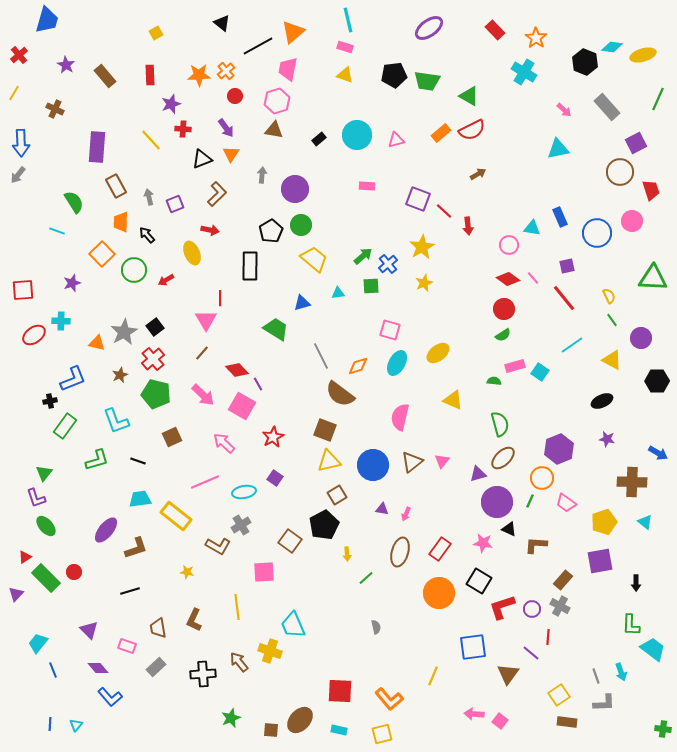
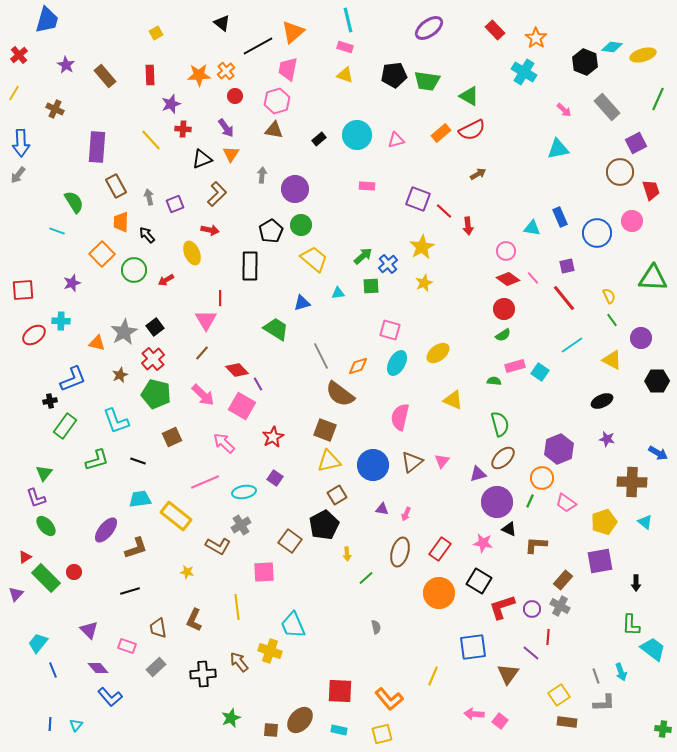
pink circle at (509, 245): moved 3 px left, 6 px down
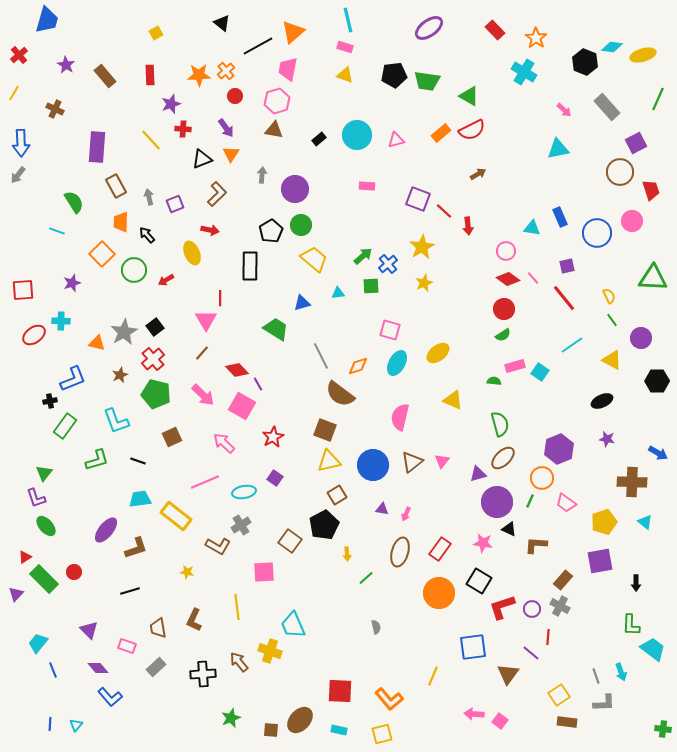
green rectangle at (46, 578): moved 2 px left, 1 px down
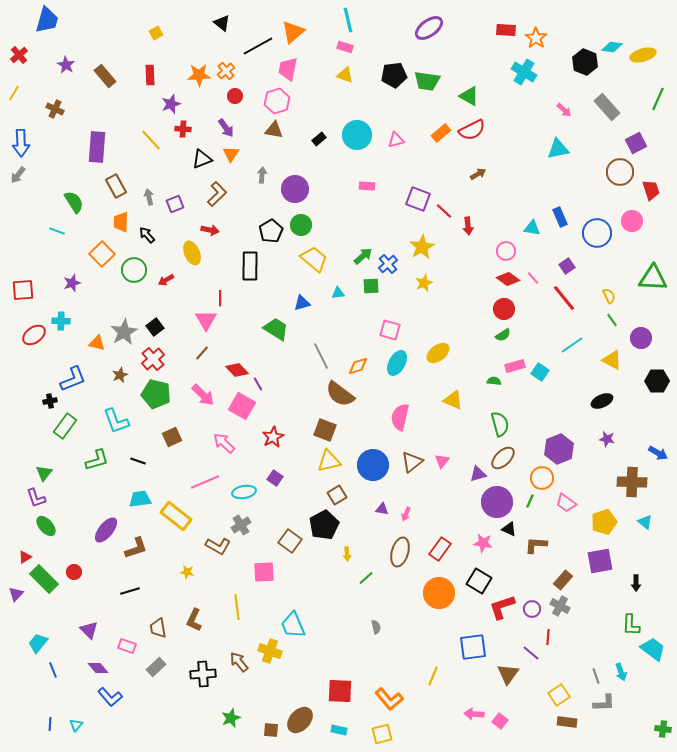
red rectangle at (495, 30): moved 11 px right; rotated 42 degrees counterclockwise
purple square at (567, 266): rotated 21 degrees counterclockwise
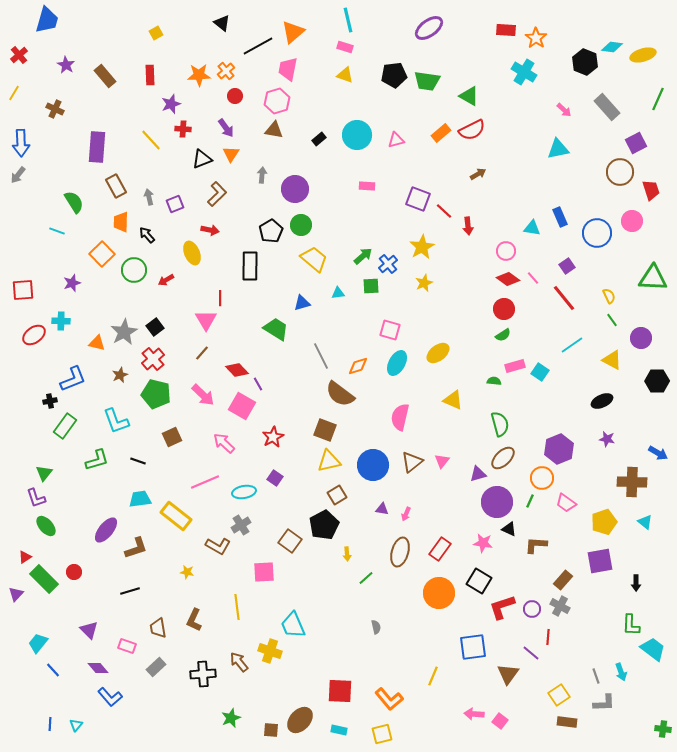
blue line at (53, 670): rotated 21 degrees counterclockwise
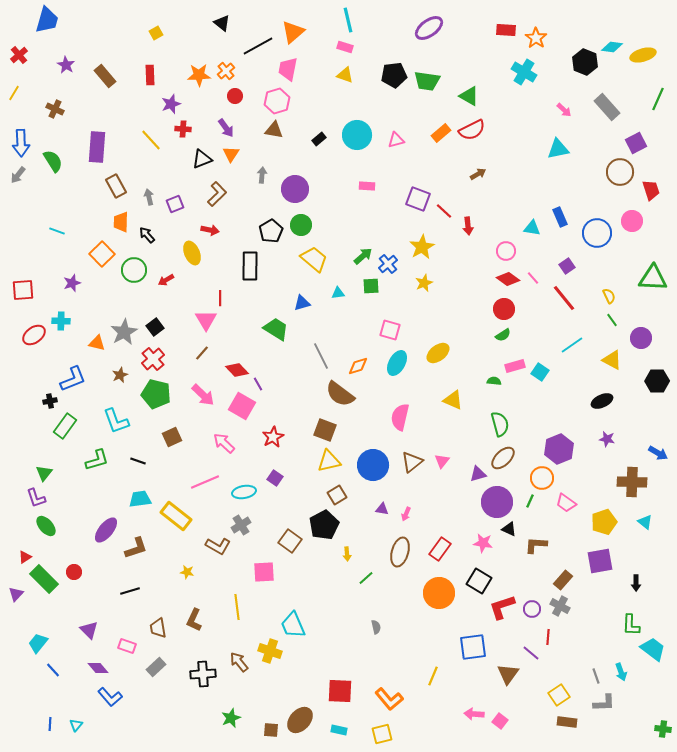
green semicircle at (74, 202): moved 21 px left, 41 px up
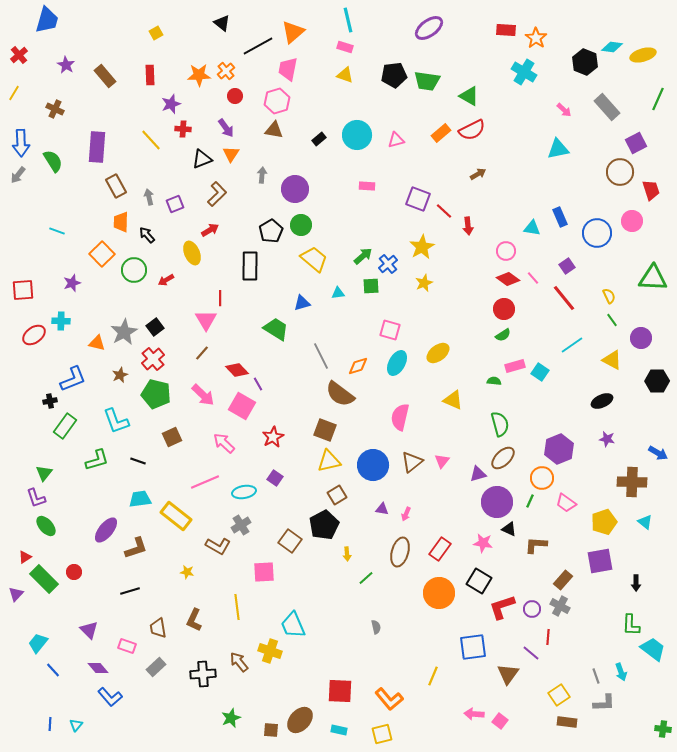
red arrow at (210, 230): rotated 42 degrees counterclockwise
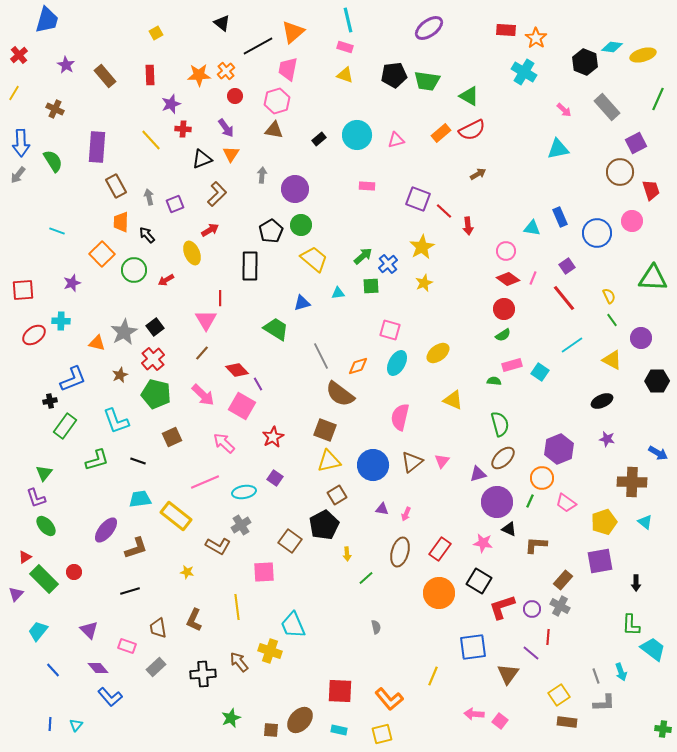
pink line at (533, 278): rotated 64 degrees clockwise
pink rectangle at (515, 366): moved 3 px left, 1 px up
cyan trapezoid at (38, 643): moved 12 px up
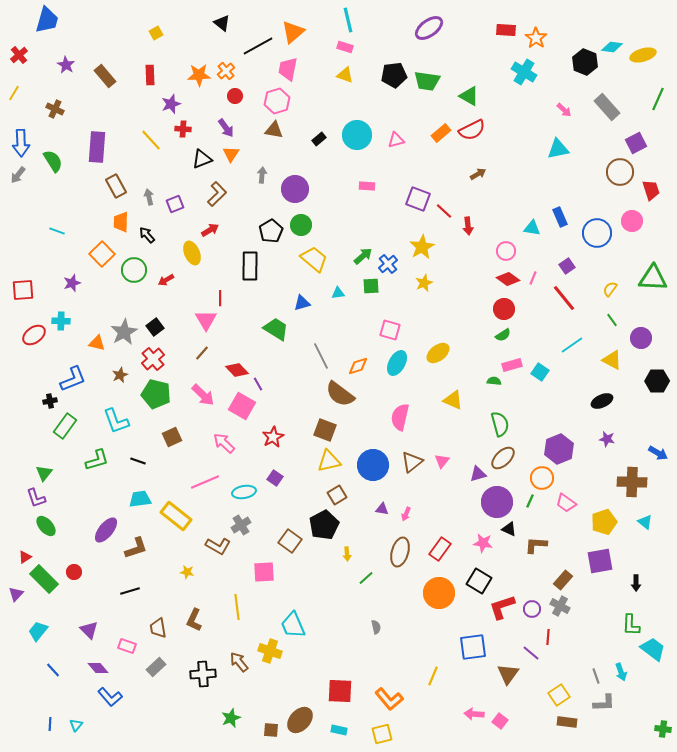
yellow semicircle at (609, 296): moved 1 px right, 7 px up; rotated 119 degrees counterclockwise
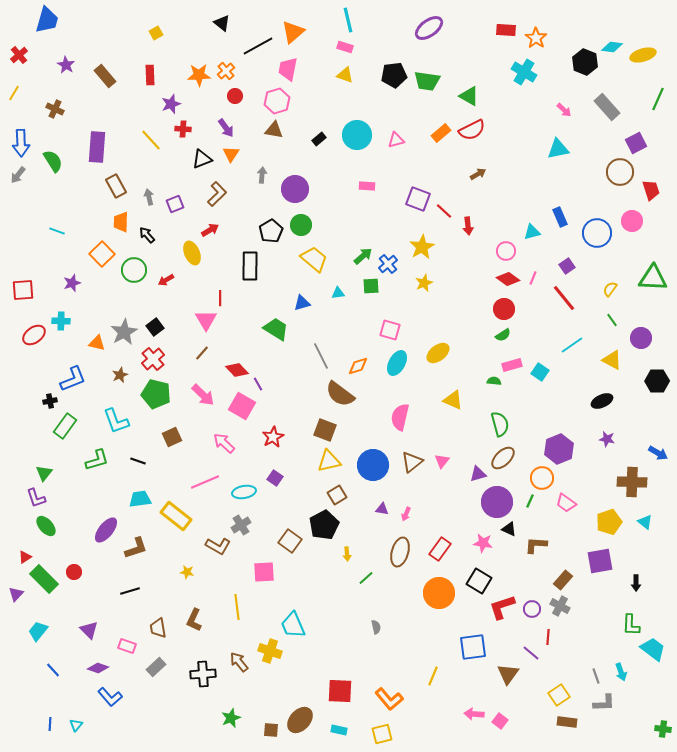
cyan triangle at (532, 228): moved 4 px down; rotated 24 degrees counterclockwise
yellow pentagon at (604, 522): moved 5 px right
purple diamond at (98, 668): rotated 30 degrees counterclockwise
